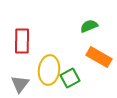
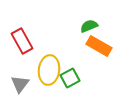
red rectangle: rotated 30 degrees counterclockwise
orange rectangle: moved 11 px up
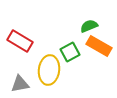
red rectangle: moved 2 px left; rotated 30 degrees counterclockwise
green square: moved 26 px up
gray triangle: rotated 42 degrees clockwise
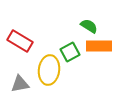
green semicircle: rotated 54 degrees clockwise
orange rectangle: rotated 30 degrees counterclockwise
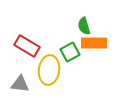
green semicircle: moved 5 px left; rotated 138 degrees counterclockwise
red rectangle: moved 7 px right, 5 px down
orange rectangle: moved 5 px left, 3 px up
gray triangle: rotated 18 degrees clockwise
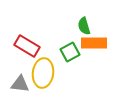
yellow ellipse: moved 6 px left, 3 px down
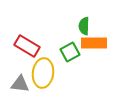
green semicircle: rotated 18 degrees clockwise
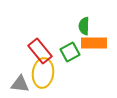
red rectangle: moved 13 px right, 5 px down; rotated 20 degrees clockwise
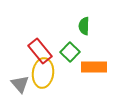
orange rectangle: moved 24 px down
green square: rotated 18 degrees counterclockwise
gray triangle: rotated 42 degrees clockwise
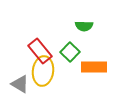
green semicircle: rotated 90 degrees counterclockwise
yellow ellipse: moved 2 px up
gray triangle: rotated 18 degrees counterclockwise
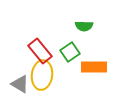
green square: rotated 12 degrees clockwise
yellow ellipse: moved 1 px left, 4 px down
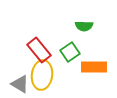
red rectangle: moved 1 px left, 1 px up
